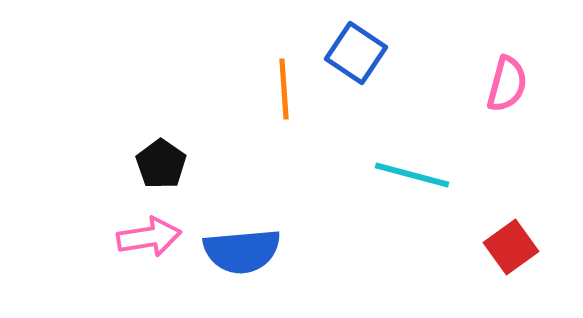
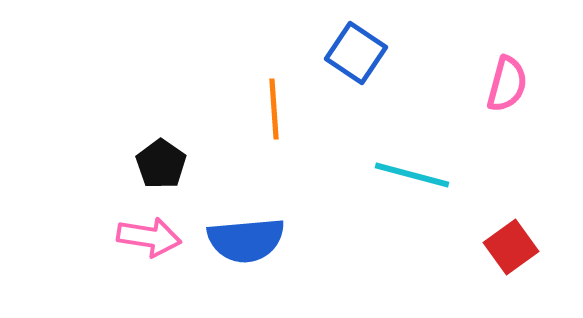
orange line: moved 10 px left, 20 px down
pink arrow: rotated 18 degrees clockwise
blue semicircle: moved 4 px right, 11 px up
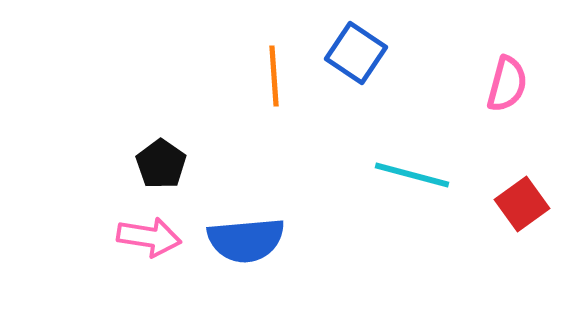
orange line: moved 33 px up
red square: moved 11 px right, 43 px up
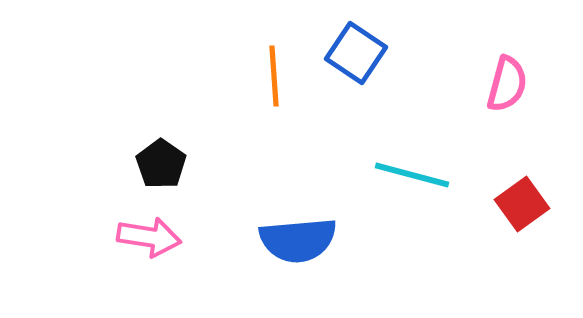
blue semicircle: moved 52 px right
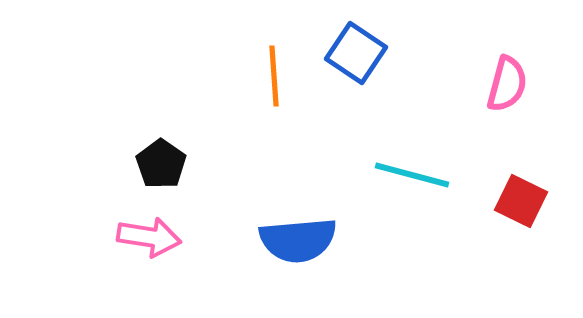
red square: moved 1 px left, 3 px up; rotated 28 degrees counterclockwise
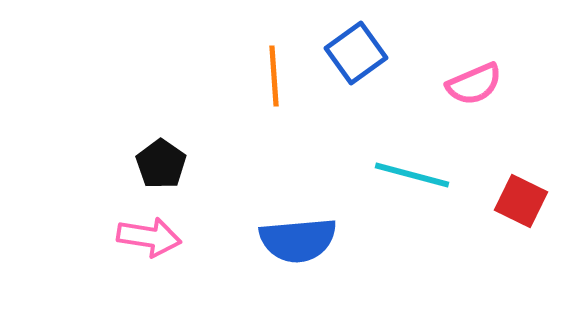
blue square: rotated 20 degrees clockwise
pink semicircle: moved 33 px left; rotated 52 degrees clockwise
